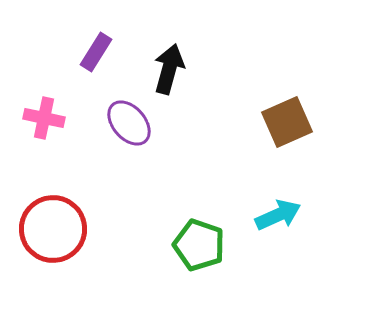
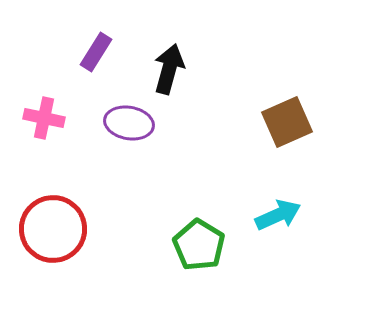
purple ellipse: rotated 39 degrees counterclockwise
green pentagon: rotated 12 degrees clockwise
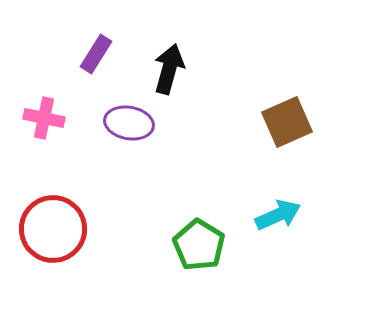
purple rectangle: moved 2 px down
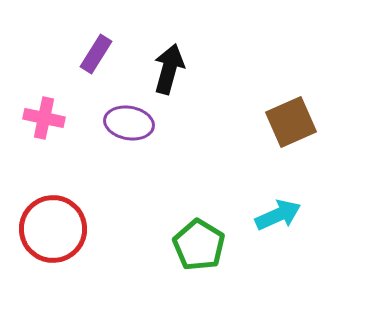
brown square: moved 4 px right
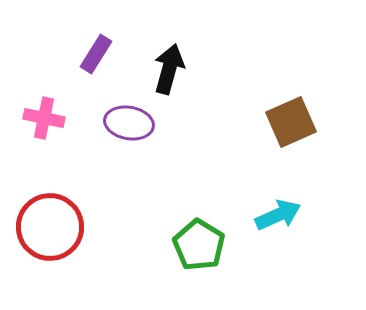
red circle: moved 3 px left, 2 px up
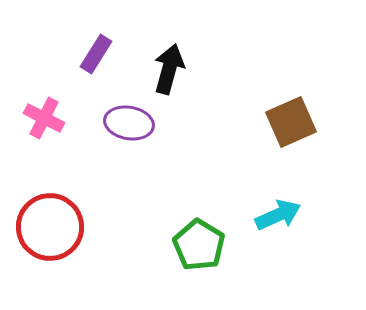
pink cross: rotated 15 degrees clockwise
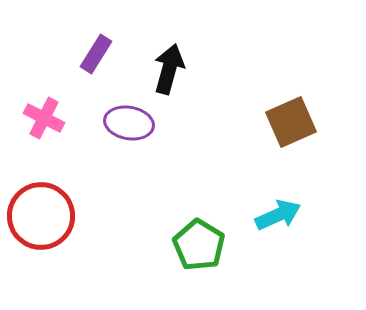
red circle: moved 9 px left, 11 px up
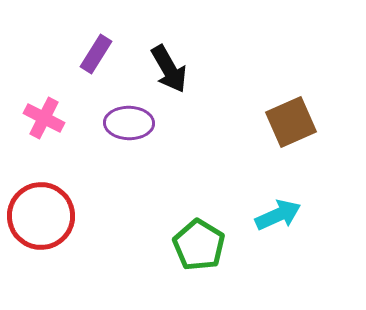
black arrow: rotated 135 degrees clockwise
purple ellipse: rotated 9 degrees counterclockwise
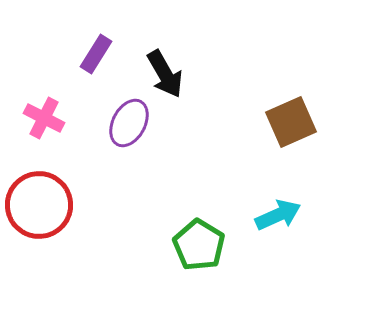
black arrow: moved 4 px left, 5 px down
purple ellipse: rotated 63 degrees counterclockwise
red circle: moved 2 px left, 11 px up
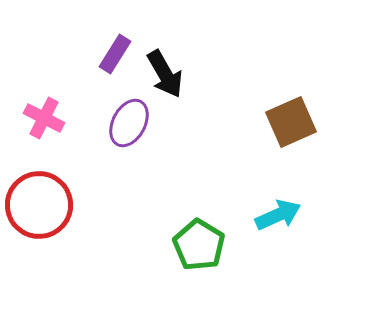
purple rectangle: moved 19 px right
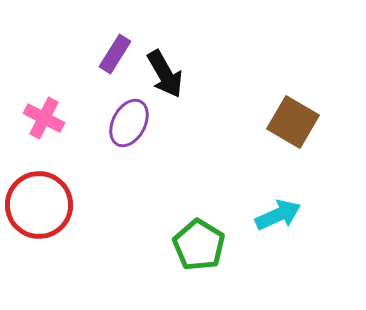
brown square: moved 2 px right; rotated 36 degrees counterclockwise
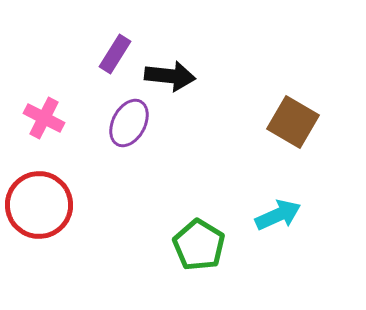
black arrow: moved 5 px right, 2 px down; rotated 54 degrees counterclockwise
